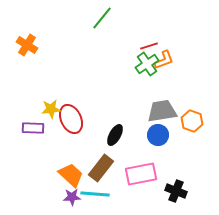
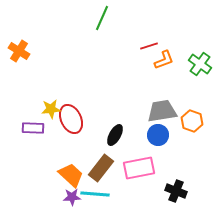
green line: rotated 15 degrees counterclockwise
orange cross: moved 8 px left, 6 px down
green cross: moved 53 px right; rotated 20 degrees counterclockwise
pink rectangle: moved 2 px left, 6 px up
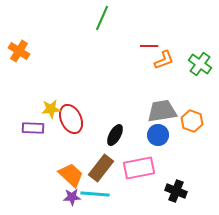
red line: rotated 18 degrees clockwise
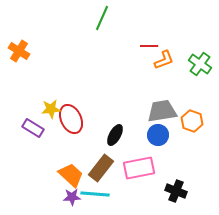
purple rectangle: rotated 30 degrees clockwise
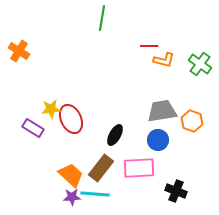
green line: rotated 15 degrees counterclockwise
orange L-shape: rotated 35 degrees clockwise
blue circle: moved 5 px down
pink rectangle: rotated 8 degrees clockwise
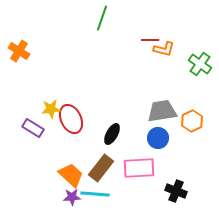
green line: rotated 10 degrees clockwise
red line: moved 1 px right, 6 px up
orange L-shape: moved 11 px up
orange hexagon: rotated 15 degrees clockwise
black ellipse: moved 3 px left, 1 px up
blue circle: moved 2 px up
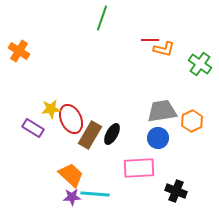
brown rectangle: moved 11 px left, 33 px up; rotated 8 degrees counterclockwise
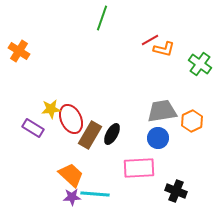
red line: rotated 30 degrees counterclockwise
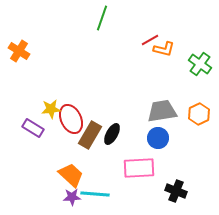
orange hexagon: moved 7 px right, 7 px up
